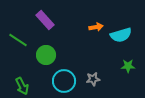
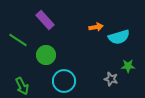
cyan semicircle: moved 2 px left, 2 px down
gray star: moved 18 px right; rotated 24 degrees clockwise
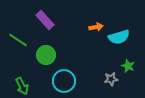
green star: rotated 24 degrees clockwise
gray star: rotated 24 degrees counterclockwise
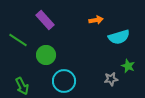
orange arrow: moved 7 px up
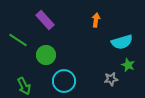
orange arrow: rotated 72 degrees counterclockwise
cyan semicircle: moved 3 px right, 5 px down
green star: moved 1 px up
green arrow: moved 2 px right
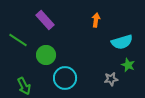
cyan circle: moved 1 px right, 3 px up
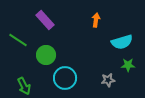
green star: rotated 24 degrees counterclockwise
gray star: moved 3 px left, 1 px down
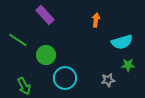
purple rectangle: moved 5 px up
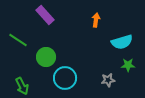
green circle: moved 2 px down
green arrow: moved 2 px left
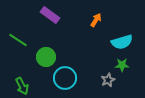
purple rectangle: moved 5 px right; rotated 12 degrees counterclockwise
orange arrow: rotated 24 degrees clockwise
green star: moved 6 px left
gray star: rotated 16 degrees counterclockwise
